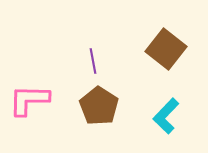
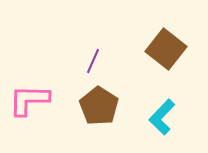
purple line: rotated 35 degrees clockwise
cyan L-shape: moved 4 px left, 1 px down
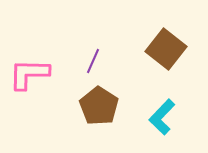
pink L-shape: moved 26 px up
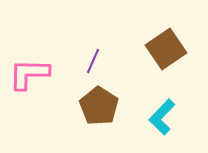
brown square: rotated 18 degrees clockwise
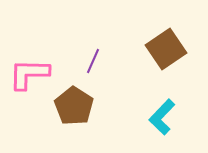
brown pentagon: moved 25 px left
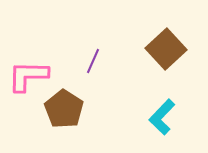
brown square: rotated 9 degrees counterclockwise
pink L-shape: moved 1 px left, 2 px down
brown pentagon: moved 10 px left, 3 px down
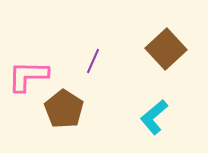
cyan L-shape: moved 8 px left; rotated 6 degrees clockwise
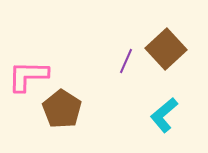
purple line: moved 33 px right
brown pentagon: moved 2 px left
cyan L-shape: moved 10 px right, 2 px up
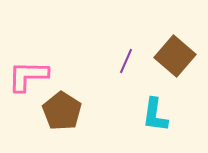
brown square: moved 9 px right, 7 px down; rotated 6 degrees counterclockwise
brown pentagon: moved 2 px down
cyan L-shape: moved 9 px left; rotated 42 degrees counterclockwise
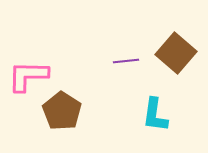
brown square: moved 1 px right, 3 px up
purple line: rotated 60 degrees clockwise
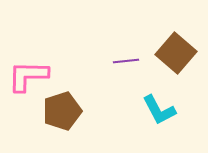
brown pentagon: rotated 21 degrees clockwise
cyan L-shape: moved 4 px right, 5 px up; rotated 36 degrees counterclockwise
